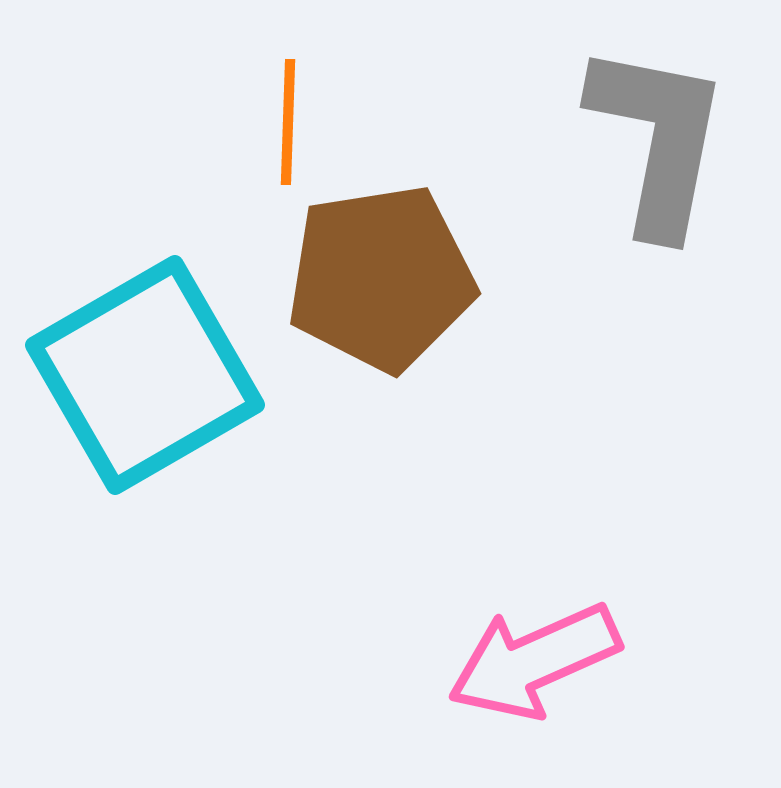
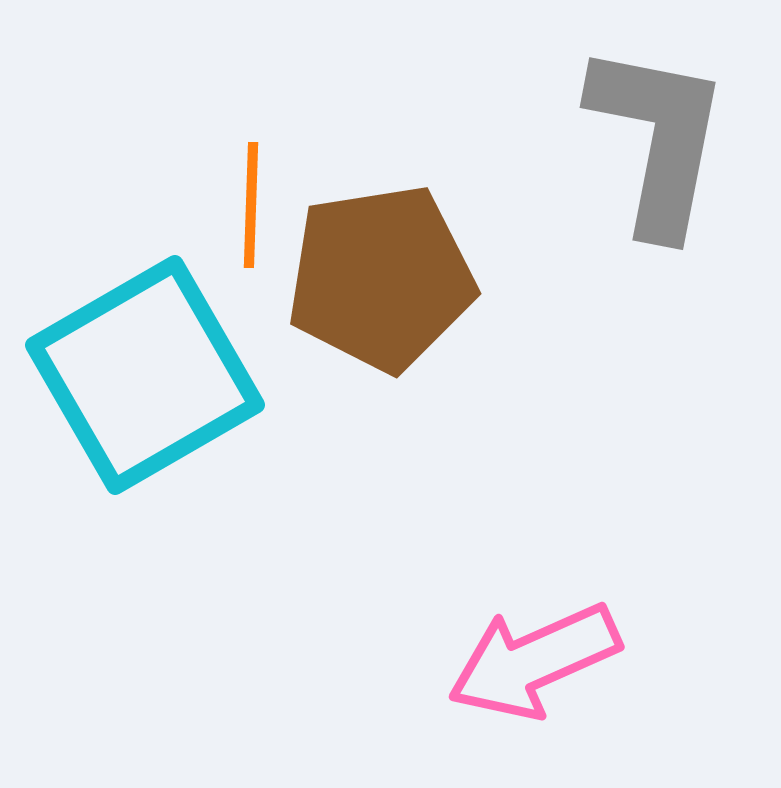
orange line: moved 37 px left, 83 px down
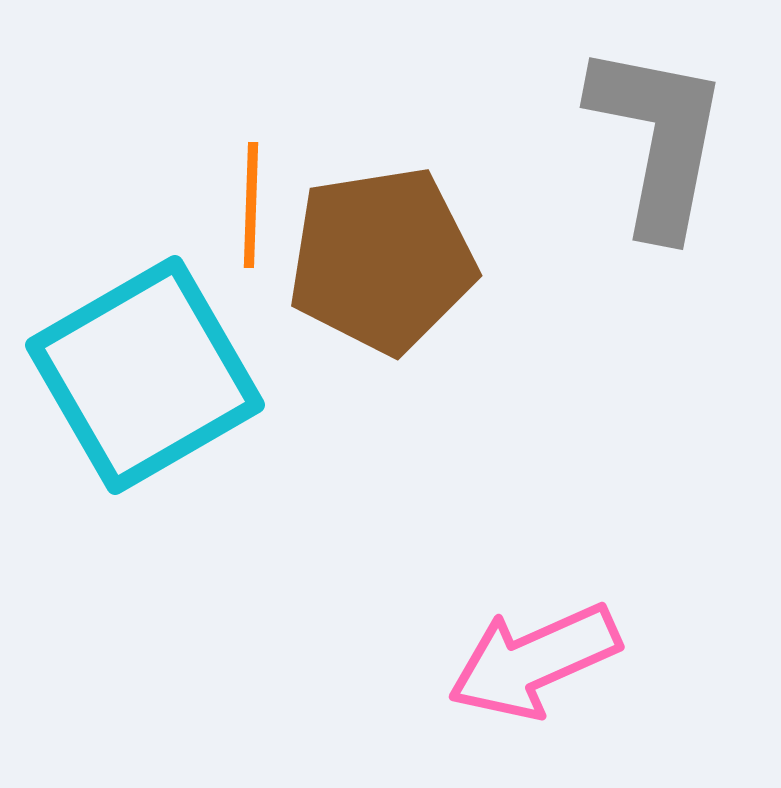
brown pentagon: moved 1 px right, 18 px up
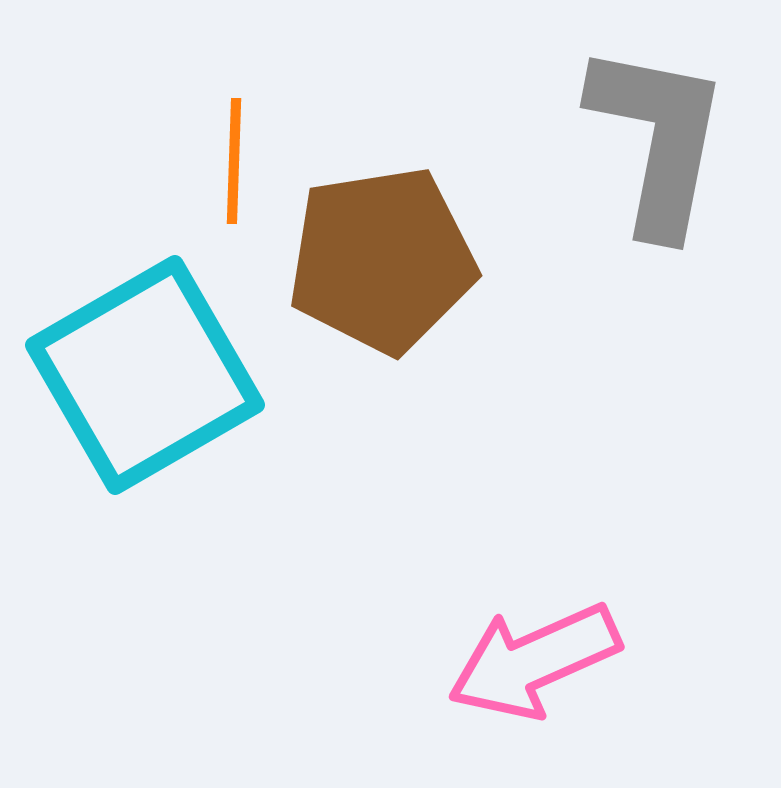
orange line: moved 17 px left, 44 px up
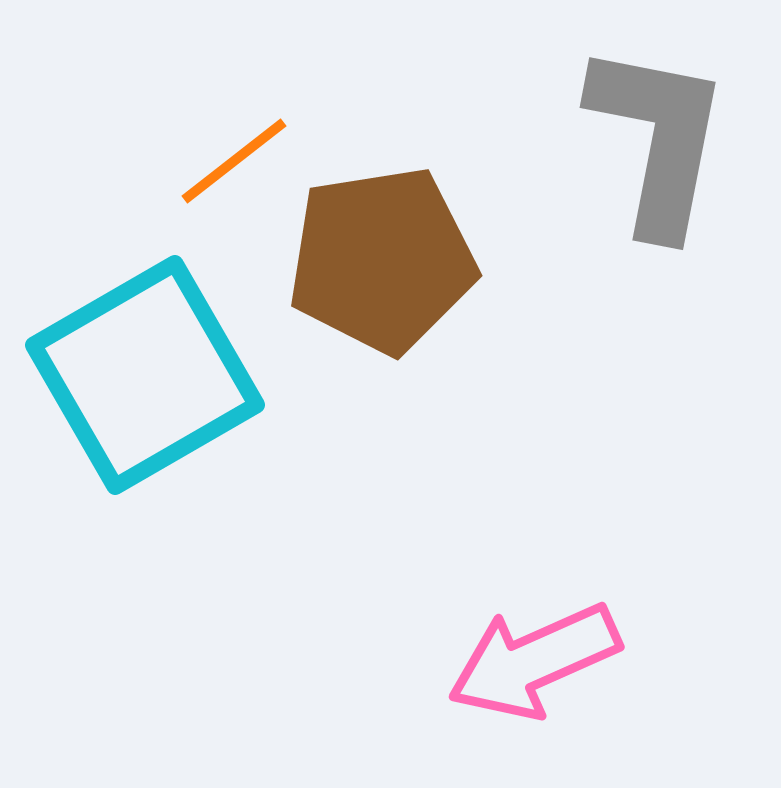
orange line: rotated 50 degrees clockwise
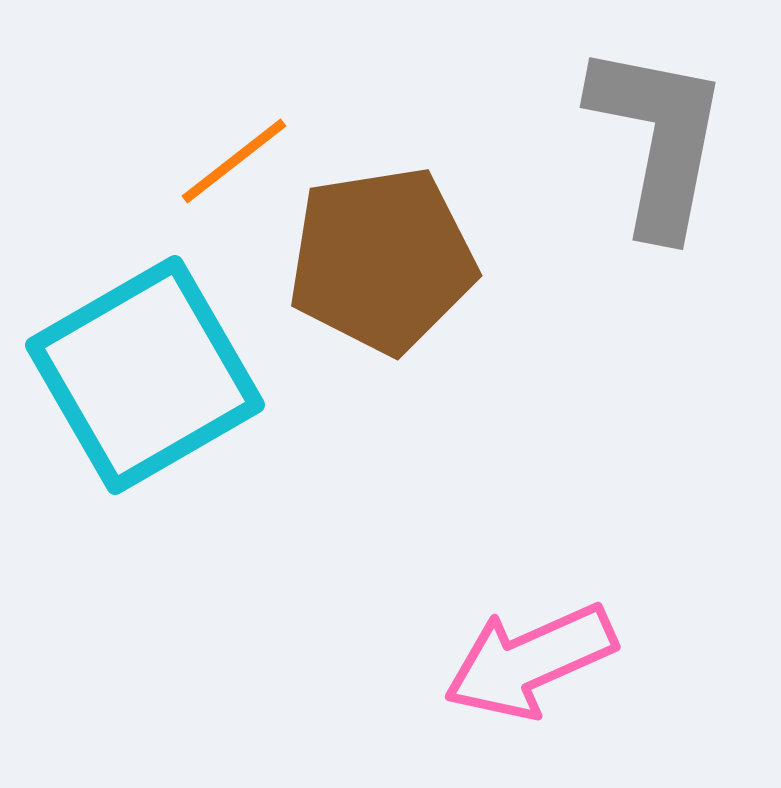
pink arrow: moved 4 px left
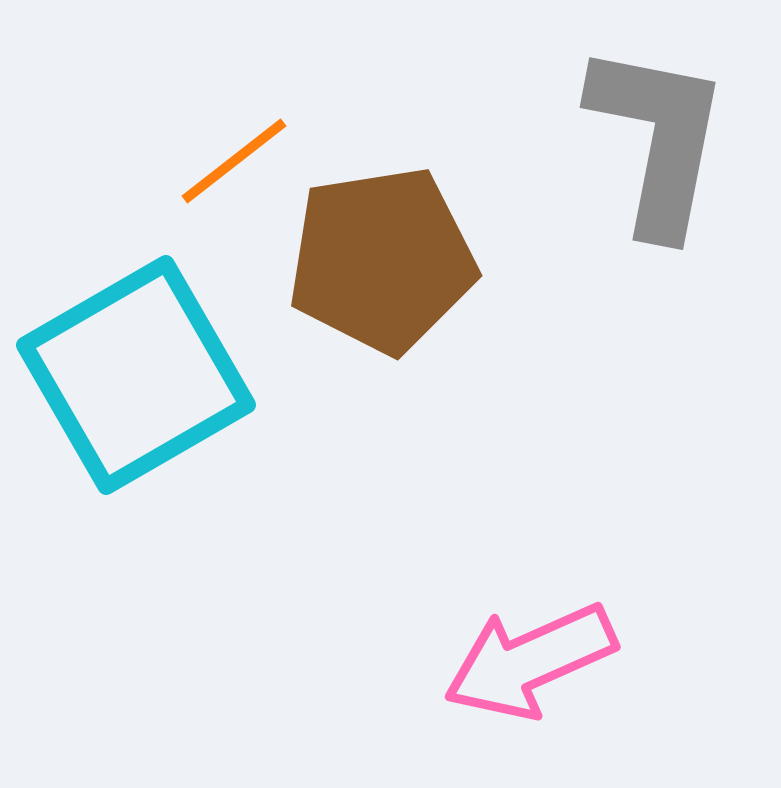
cyan square: moved 9 px left
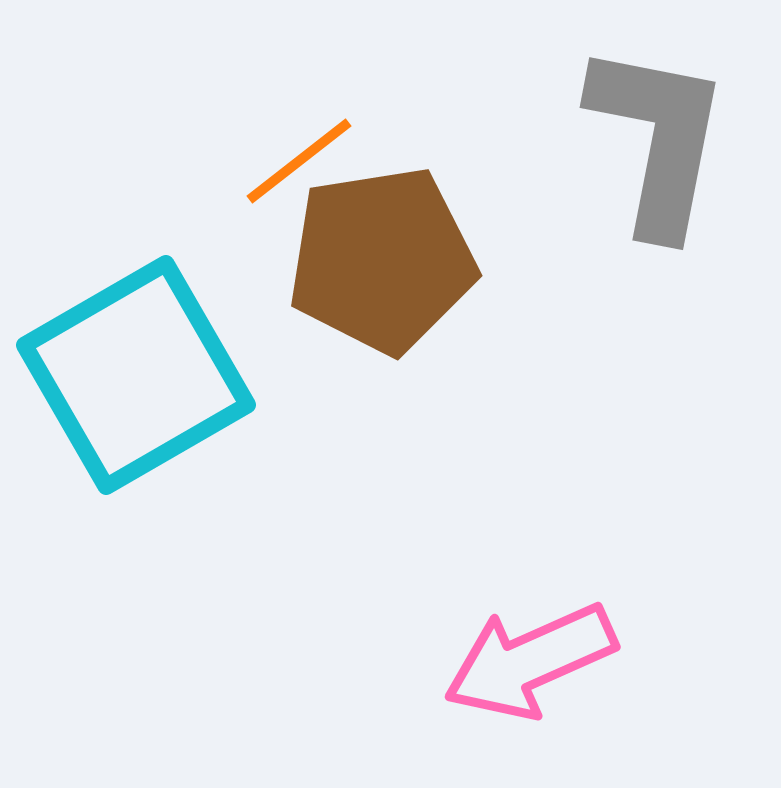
orange line: moved 65 px right
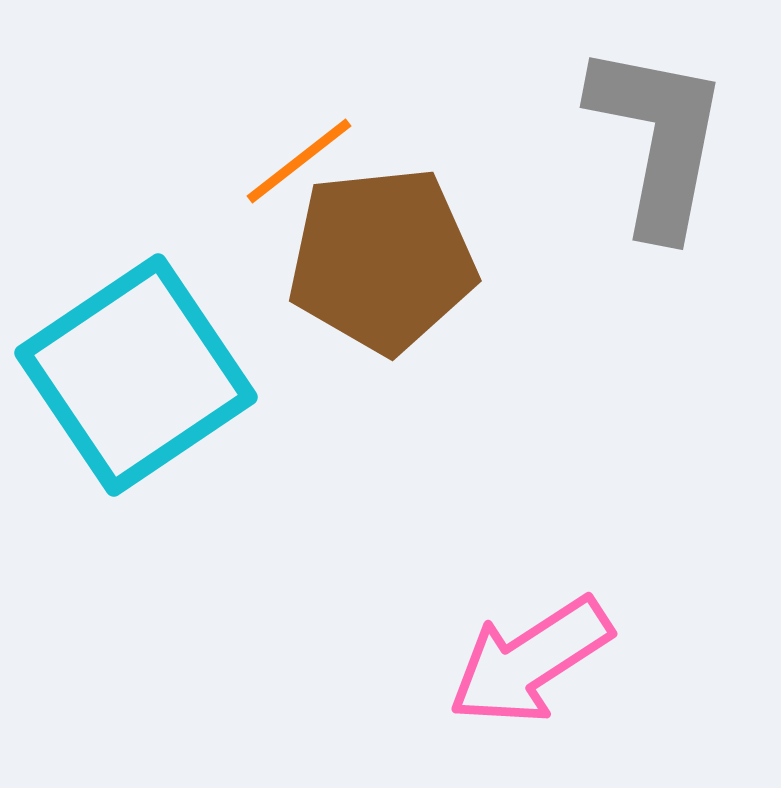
brown pentagon: rotated 3 degrees clockwise
cyan square: rotated 4 degrees counterclockwise
pink arrow: rotated 9 degrees counterclockwise
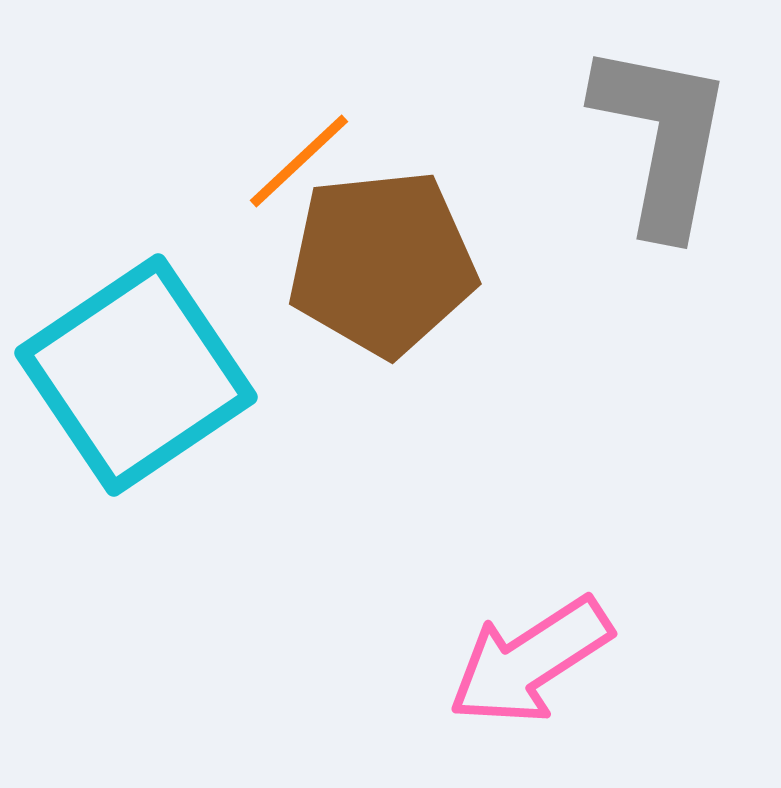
gray L-shape: moved 4 px right, 1 px up
orange line: rotated 5 degrees counterclockwise
brown pentagon: moved 3 px down
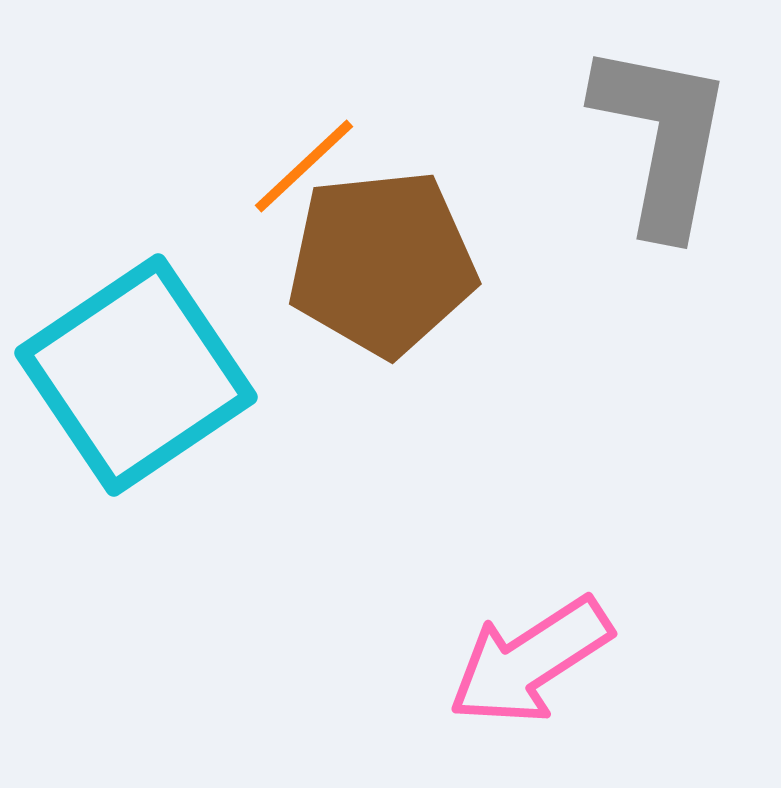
orange line: moved 5 px right, 5 px down
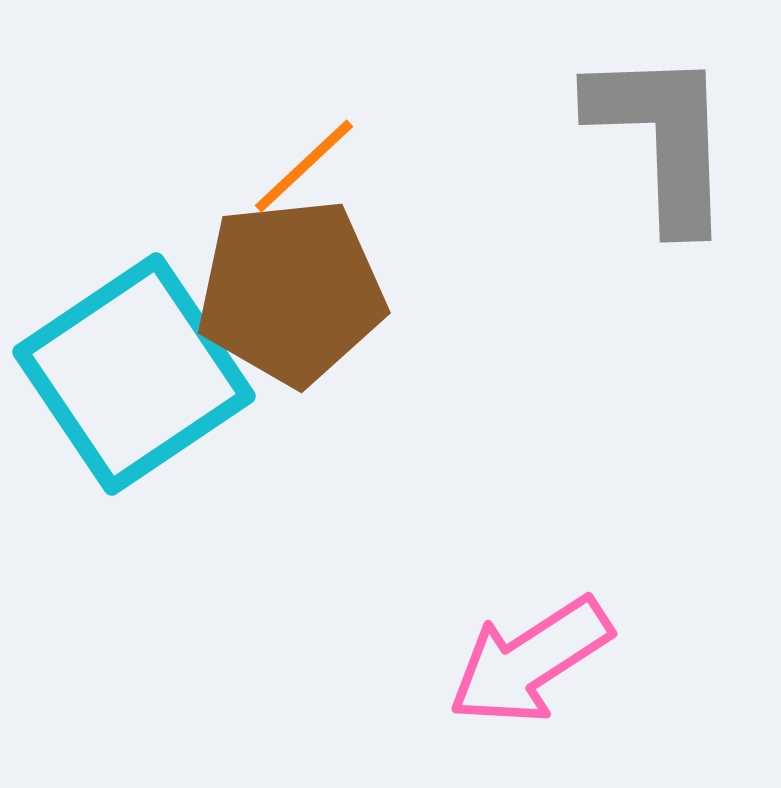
gray L-shape: rotated 13 degrees counterclockwise
brown pentagon: moved 91 px left, 29 px down
cyan square: moved 2 px left, 1 px up
